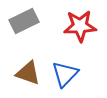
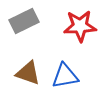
blue triangle: moved 2 px down; rotated 36 degrees clockwise
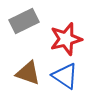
red star: moved 14 px left, 13 px down; rotated 12 degrees counterclockwise
blue triangle: rotated 44 degrees clockwise
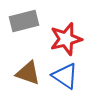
gray rectangle: rotated 12 degrees clockwise
